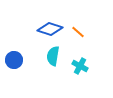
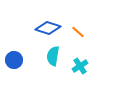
blue diamond: moved 2 px left, 1 px up
cyan cross: rotated 28 degrees clockwise
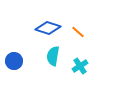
blue circle: moved 1 px down
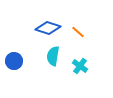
cyan cross: rotated 21 degrees counterclockwise
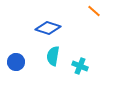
orange line: moved 16 px right, 21 px up
blue circle: moved 2 px right, 1 px down
cyan cross: rotated 14 degrees counterclockwise
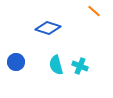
cyan semicircle: moved 3 px right, 9 px down; rotated 24 degrees counterclockwise
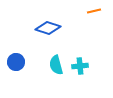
orange line: rotated 56 degrees counterclockwise
cyan cross: rotated 28 degrees counterclockwise
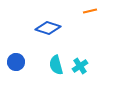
orange line: moved 4 px left
cyan cross: rotated 28 degrees counterclockwise
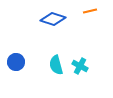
blue diamond: moved 5 px right, 9 px up
cyan cross: rotated 28 degrees counterclockwise
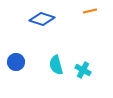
blue diamond: moved 11 px left
cyan cross: moved 3 px right, 4 px down
